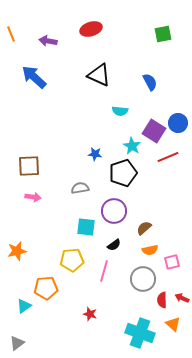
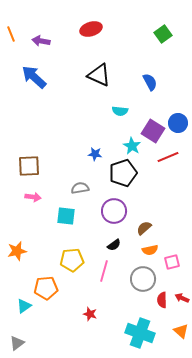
green square: rotated 24 degrees counterclockwise
purple arrow: moved 7 px left
purple square: moved 1 px left
cyan square: moved 20 px left, 11 px up
orange triangle: moved 8 px right, 7 px down
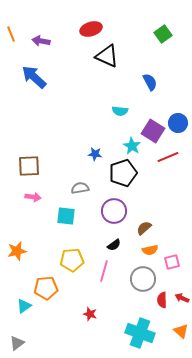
black triangle: moved 8 px right, 19 px up
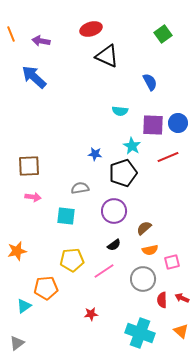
purple square: moved 6 px up; rotated 30 degrees counterclockwise
pink line: rotated 40 degrees clockwise
red star: moved 1 px right; rotated 24 degrees counterclockwise
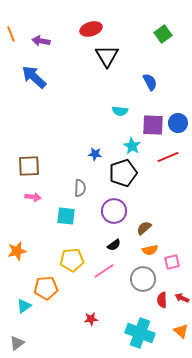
black triangle: rotated 35 degrees clockwise
gray semicircle: rotated 102 degrees clockwise
red star: moved 5 px down
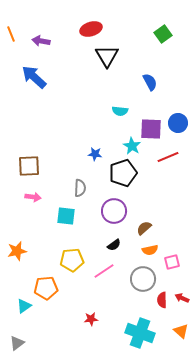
purple square: moved 2 px left, 4 px down
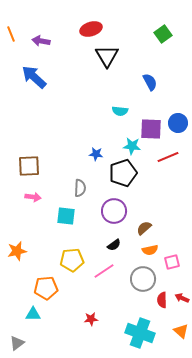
cyan star: rotated 24 degrees counterclockwise
blue star: moved 1 px right
cyan triangle: moved 9 px right, 8 px down; rotated 35 degrees clockwise
